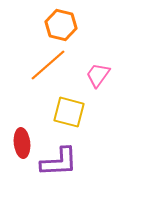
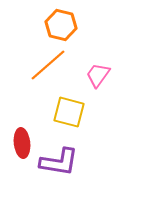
purple L-shape: rotated 12 degrees clockwise
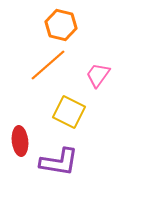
yellow square: rotated 12 degrees clockwise
red ellipse: moved 2 px left, 2 px up
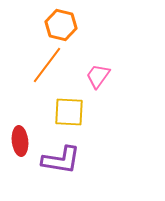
orange line: moved 1 px left; rotated 12 degrees counterclockwise
pink trapezoid: moved 1 px down
yellow square: rotated 24 degrees counterclockwise
purple L-shape: moved 2 px right, 2 px up
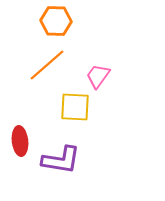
orange hexagon: moved 5 px left, 4 px up; rotated 12 degrees counterclockwise
orange line: rotated 12 degrees clockwise
yellow square: moved 6 px right, 5 px up
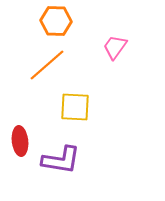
pink trapezoid: moved 17 px right, 29 px up
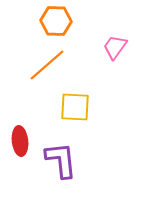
purple L-shape: rotated 105 degrees counterclockwise
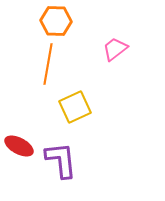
pink trapezoid: moved 2 px down; rotated 16 degrees clockwise
orange line: moved 1 px right, 1 px up; rotated 39 degrees counterclockwise
yellow square: rotated 28 degrees counterclockwise
red ellipse: moved 1 px left, 5 px down; rotated 56 degrees counterclockwise
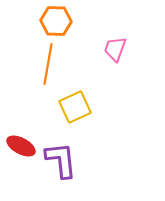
pink trapezoid: rotated 32 degrees counterclockwise
red ellipse: moved 2 px right
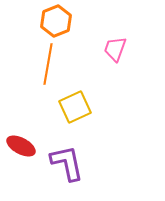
orange hexagon: rotated 24 degrees counterclockwise
purple L-shape: moved 6 px right, 3 px down; rotated 6 degrees counterclockwise
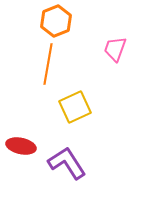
red ellipse: rotated 16 degrees counterclockwise
purple L-shape: rotated 21 degrees counterclockwise
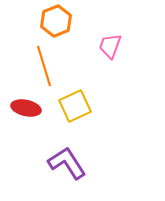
pink trapezoid: moved 5 px left, 3 px up
orange line: moved 4 px left, 2 px down; rotated 27 degrees counterclockwise
yellow square: moved 1 px up
red ellipse: moved 5 px right, 38 px up
